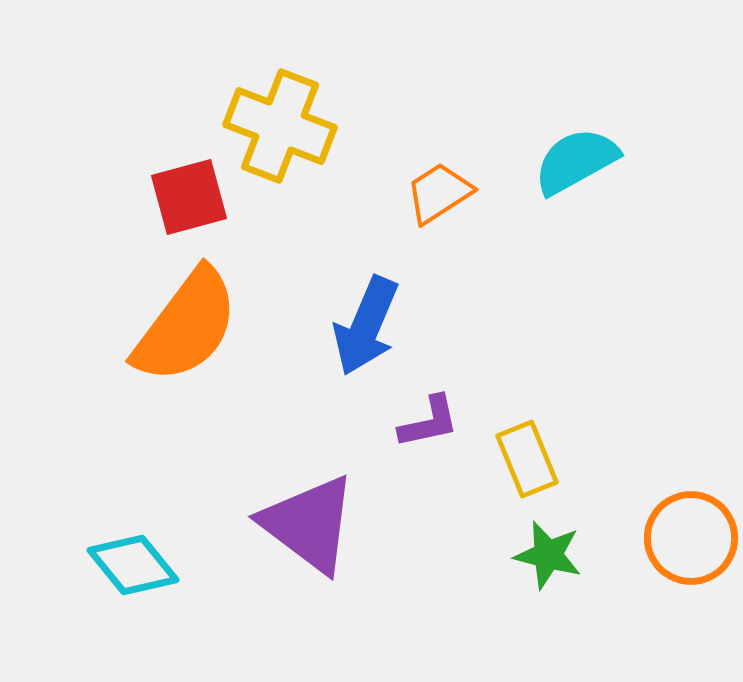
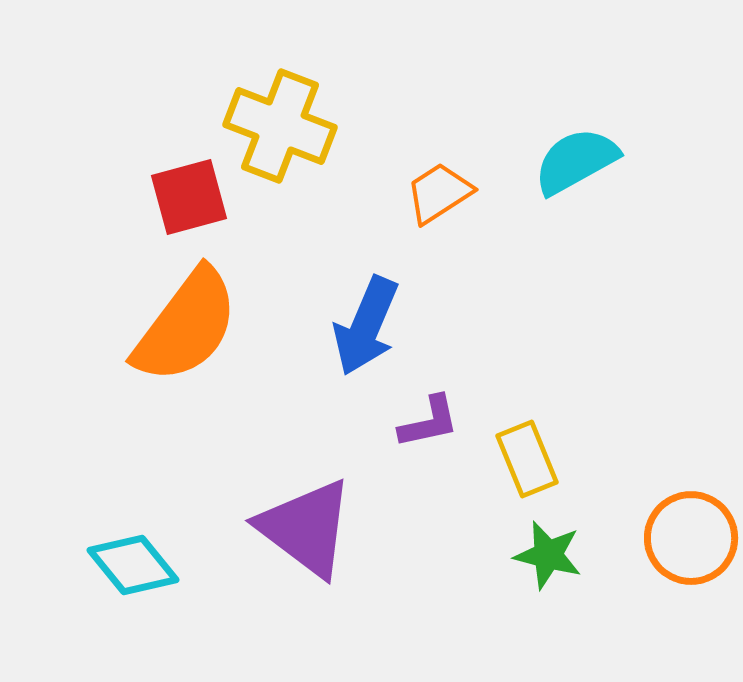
purple triangle: moved 3 px left, 4 px down
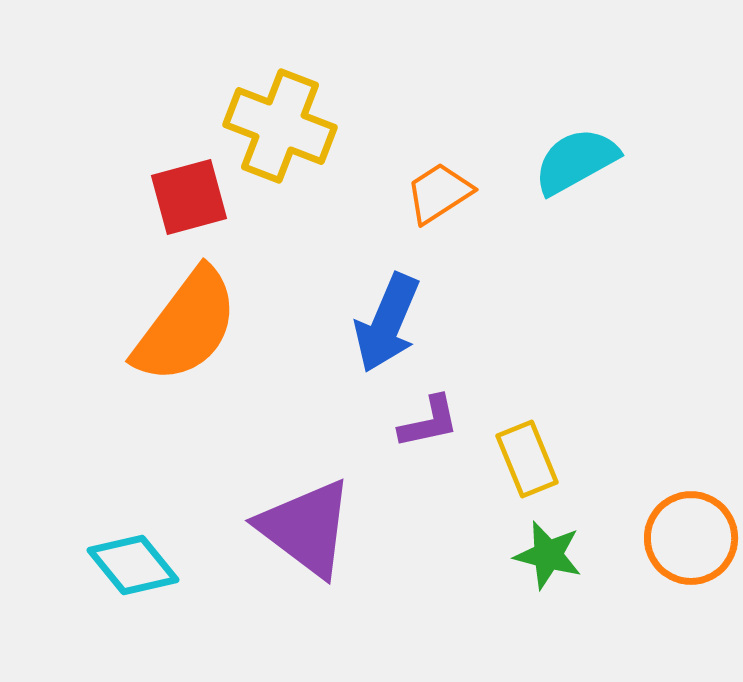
blue arrow: moved 21 px right, 3 px up
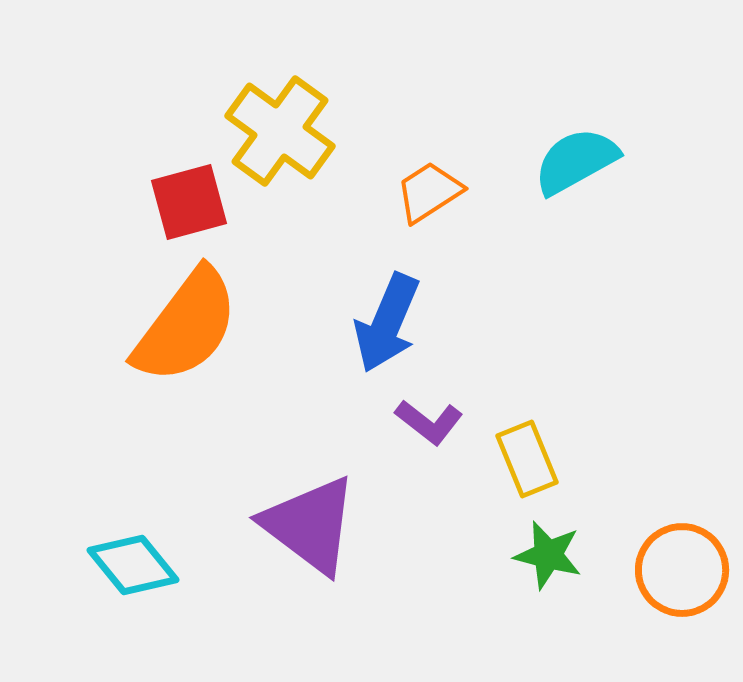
yellow cross: moved 5 px down; rotated 15 degrees clockwise
orange trapezoid: moved 10 px left, 1 px up
red square: moved 5 px down
purple L-shape: rotated 50 degrees clockwise
purple triangle: moved 4 px right, 3 px up
orange circle: moved 9 px left, 32 px down
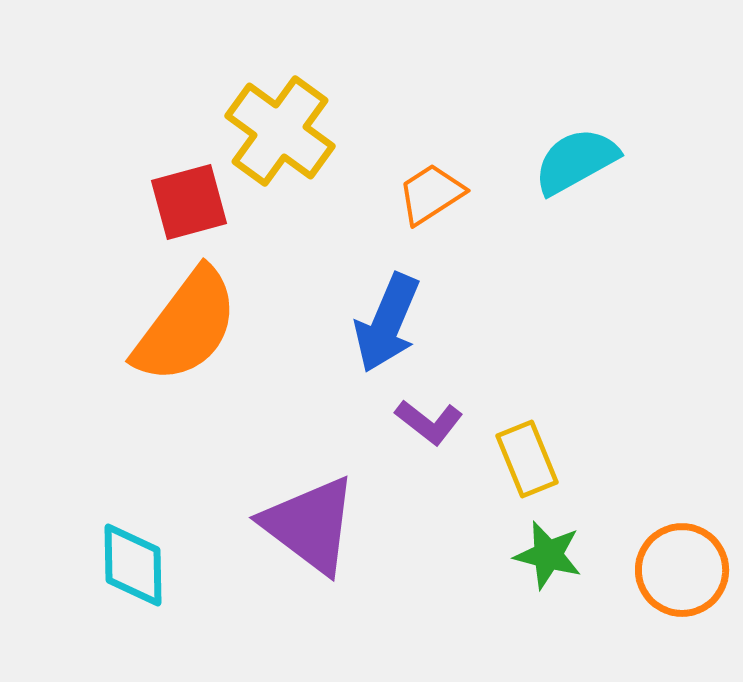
orange trapezoid: moved 2 px right, 2 px down
cyan diamond: rotated 38 degrees clockwise
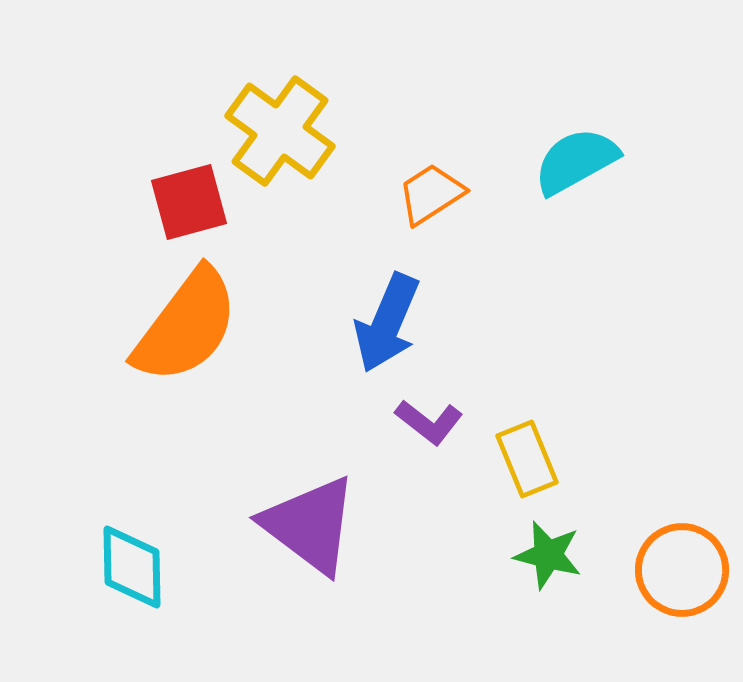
cyan diamond: moved 1 px left, 2 px down
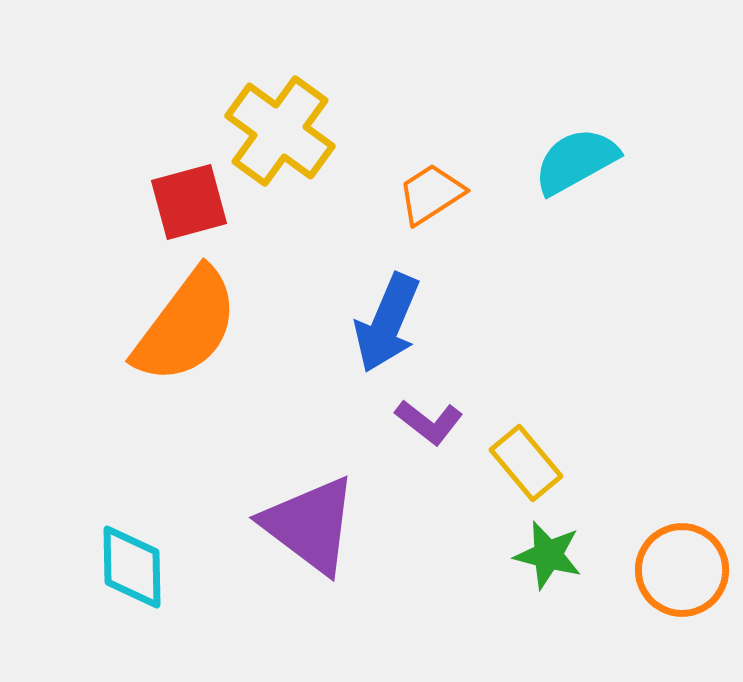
yellow rectangle: moved 1 px left, 4 px down; rotated 18 degrees counterclockwise
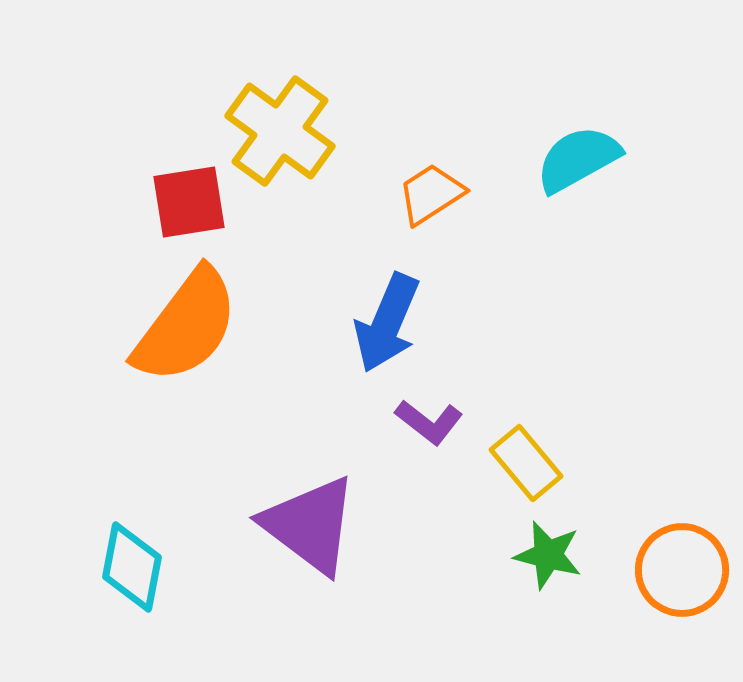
cyan semicircle: moved 2 px right, 2 px up
red square: rotated 6 degrees clockwise
cyan diamond: rotated 12 degrees clockwise
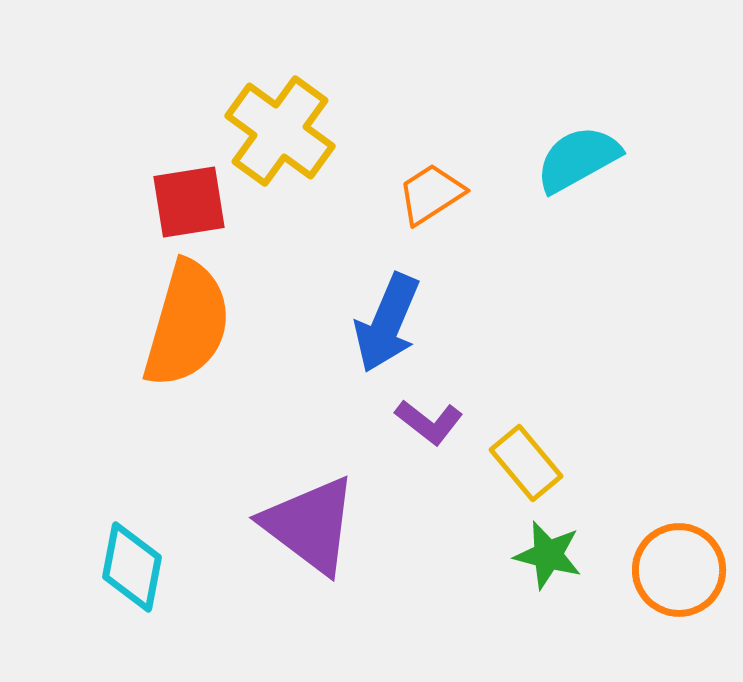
orange semicircle: moved 1 px right, 2 px up; rotated 21 degrees counterclockwise
orange circle: moved 3 px left
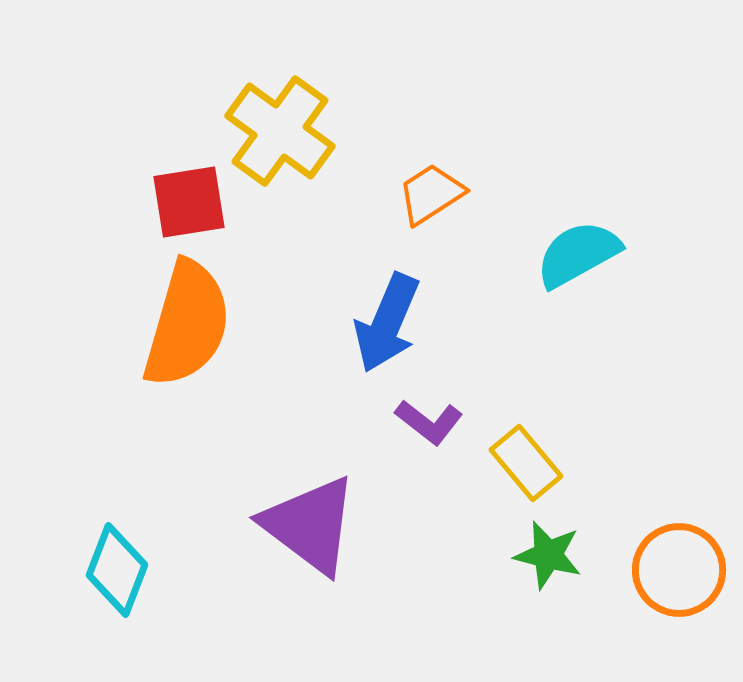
cyan semicircle: moved 95 px down
cyan diamond: moved 15 px left, 3 px down; rotated 10 degrees clockwise
